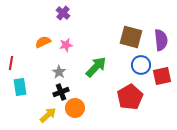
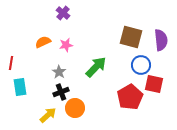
red square: moved 8 px left, 8 px down; rotated 24 degrees clockwise
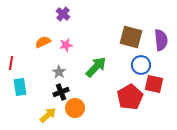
purple cross: moved 1 px down
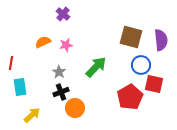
yellow arrow: moved 16 px left
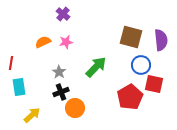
pink star: moved 3 px up
cyan rectangle: moved 1 px left
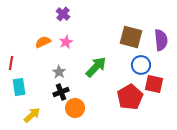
pink star: rotated 16 degrees counterclockwise
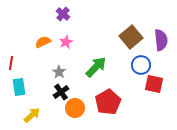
brown square: rotated 35 degrees clockwise
black cross: rotated 14 degrees counterclockwise
red pentagon: moved 22 px left, 5 px down
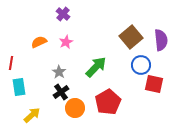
orange semicircle: moved 4 px left
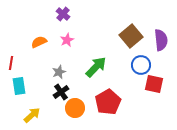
brown square: moved 1 px up
pink star: moved 1 px right, 2 px up
gray star: rotated 16 degrees clockwise
cyan rectangle: moved 1 px up
